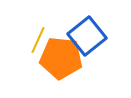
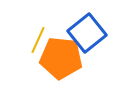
blue square: moved 3 px up
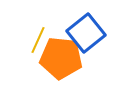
blue square: moved 1 px left
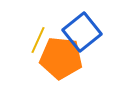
blue square: moved 4 px left, 1 px up
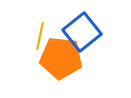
yellow line: moved 2 px right, 4 px up; rotated 12 degrees counterclockwise
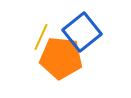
yellow line: moved 1 px right, 1 px down; rotated 12 degrees clockwise
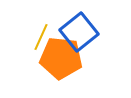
blue square: moved 3 px left
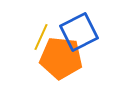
blue square: rotated 12 degrees clockwise
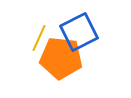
yellow line: moved 2 px left, 1 px down
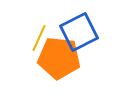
orange pentagon: moved 2 px left
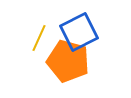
orange pentagon: moved 9 px right, 3 px down; rotated 9 degrees clockwise
